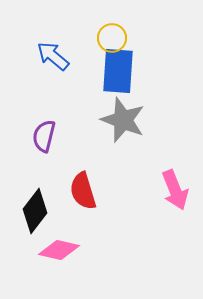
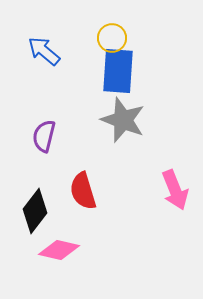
blue arrow: moved 9 px left, 5 px up
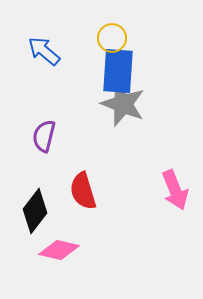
gray star: moved 16 px up
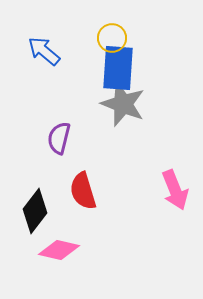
blue rectangle: moved 3 px up
purple semicircle: moved 15 px right, 2 px down
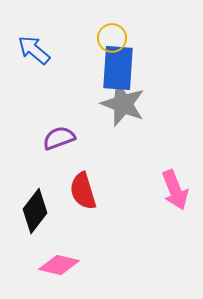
blue arrow: moved 10 px left, 1 px up
purple semicircle: rotated 56 degrees clockwise
pink diamond: moved 15 px down
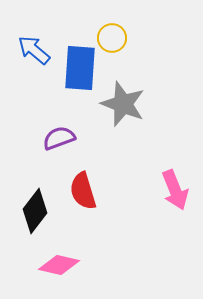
blue rectangle: moved 38 px left
